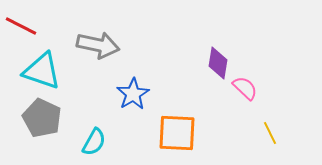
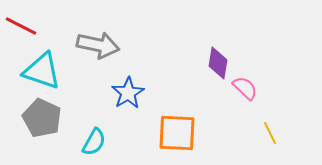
blue star: moved 5 px left, 1 px up
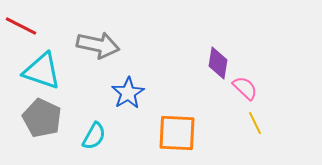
yellow line: moved 15 px left, 10 px up
cyan semicircle: moved 6 px up
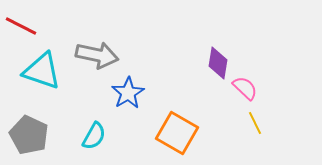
gray arrow: moved 1 px left, 10 px down
gray pentagon: moved 13 px left, 17 px down
orange square: rotated 27 degrees clockwise
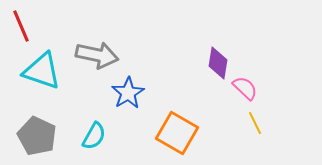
red line: rotated 40 degrees clockwise
gray pentagon: moved 8 px right, 1 px down
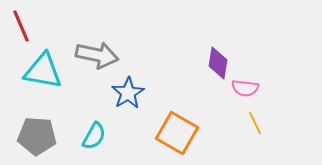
cyan triangle: moved 1 px right; rotated 9 degrees counterclockwise
pink semicircle: rotated 144 degrees clockwise
gray pentagon: rotated 21 degrees counterclockwise
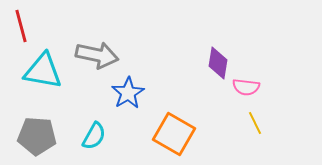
red line: rotated 8 degrees clockwise
pink semicircle: moved 1 px right, 1 px up
orange square: moved 3 px left, 1 px down
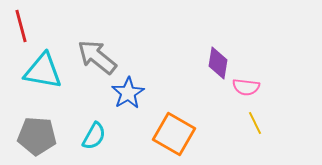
gray arrow: moved 2 px down; rotated 153 degrees counterclockwise
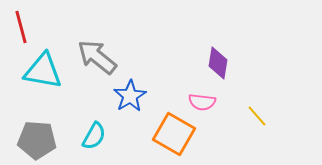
red line: moved 1 px down
pink semicircle: moved 44 px left, 15 px down
blue star: moved 2 px right, 3 px down
yellow line: moved 2 px right, 7 px up; rotated 15 degrees counterclockwise
gray pentagon: moved 4 px down
